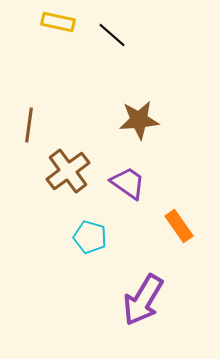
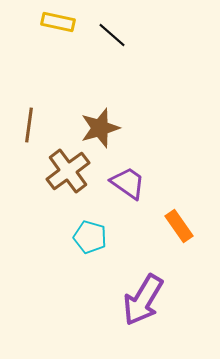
brown star: moved 39 px left, 8 px down; rotated 12 degrees counterclockwise
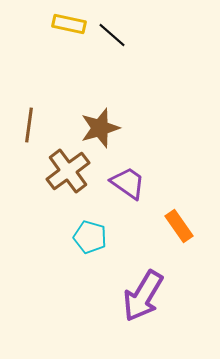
yellow rectangle: moved 11 px right, 2 px down
purple arrow: moved 4 px up
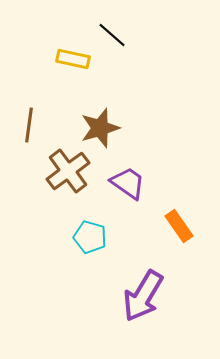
yellow rectangle: moved 4 px right, 35 px down
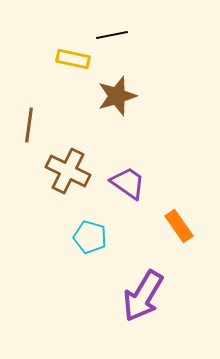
black line: rotated 52 degrees counterclockwise
brown star: moved 17 px right, 32 px up
brown cross: rotated 27 degrees counterclockwise
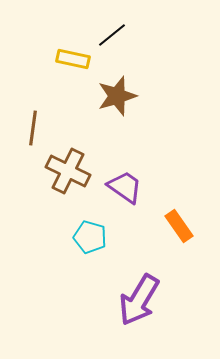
black line: rotated 28 degrees counterclockwise
brown line: moved 4 px right, 3 px down
purple trapezoid: moved 3 px left, 4 px down
purple arrow: moved 4 px left, 4 px down
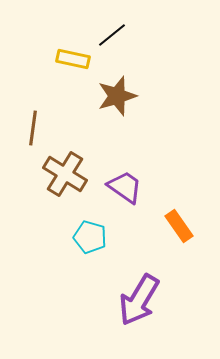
brown cross: moved 3 px left, 3 px down; rotated 6 degrees clockwise
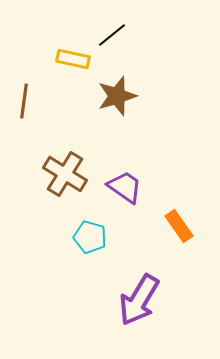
brown line: moved 9 px left, 27 px up
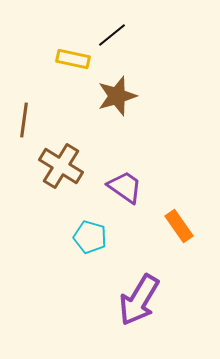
brown line: moved 19 px down
brown cross: moved 4 px left, 8 px up
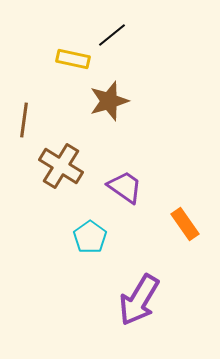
brown star: moved 8 px left, 5 px down
orange rectangle: moved 6 px right, 2 px up
cyan pentagon: rotated 20 degrees clockwise
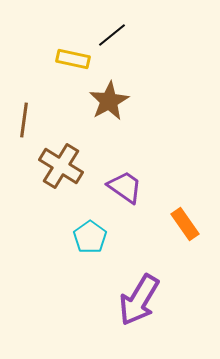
brown star: rotated 12 degrees counterclockwise
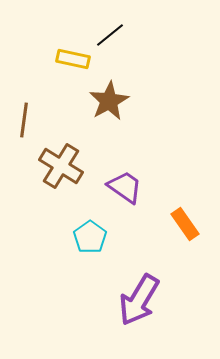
black line: moved 2 px left
